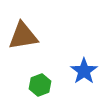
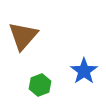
brown triangle: rotated 40 degrees counterclockwise
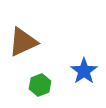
brown triangle: moved 6 px down; rotated 24 degrees clockwise
